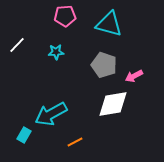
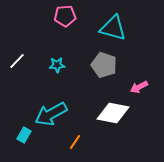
cyan triangle: moved 4 px right, 4 px down
white line: moved 16 px down
cyan star: moved 1 px right, 13 px down
pink arrow: moved 5 px right, 11 px down
white diamond: moved 9 px down; rotated 20 degrees clockwise
orange line: rotated 28 degrees counterclockwise
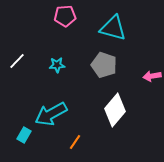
pink arrow: moved 13 px right, 11 px up; rotated 18 degrees clockwise
white diamond: moved 2 px right, 3 px up; rotated 60 degrees counterclockwise
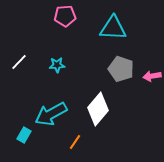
cyan triangle: rotated 12 degrees counterclockwise
white line: moved 2 px right, 1 px down
gray pentagon: moved 17 px right, 4 px down
white diamond: moved 17 px left, 1 px up
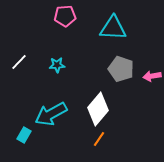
orange line: moved 24 px right, 3 px up
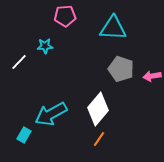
cyan star: moved 12 px left, 19 px up
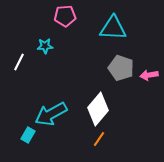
white line: rotated 18 degrees counterclockwise
gray pentagon: moved 1 px up
pink arrow: moved 3 px left, 1 px up
cyan rectangle: moved 4 px right
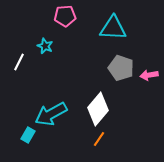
cyan star: rotated 28 degrees clockwise
